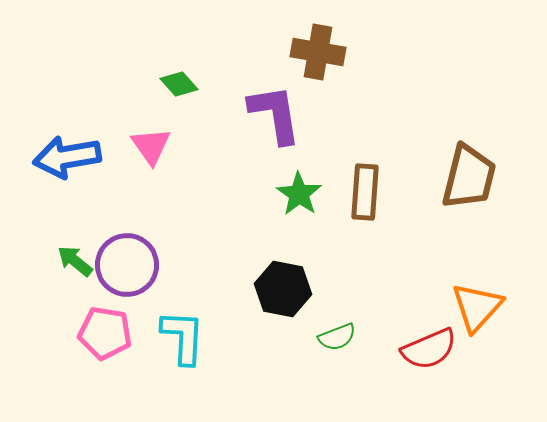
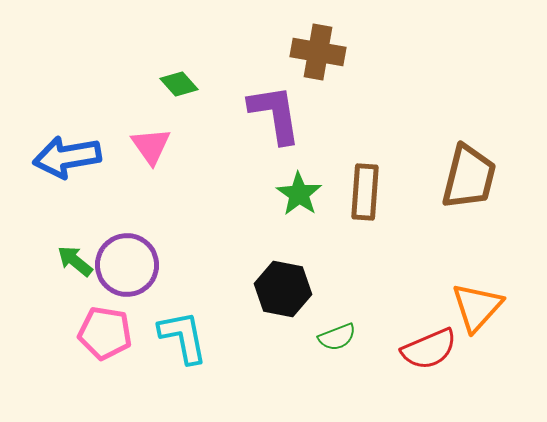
cyan L-shape: rotated 14 degrees counterclockwise
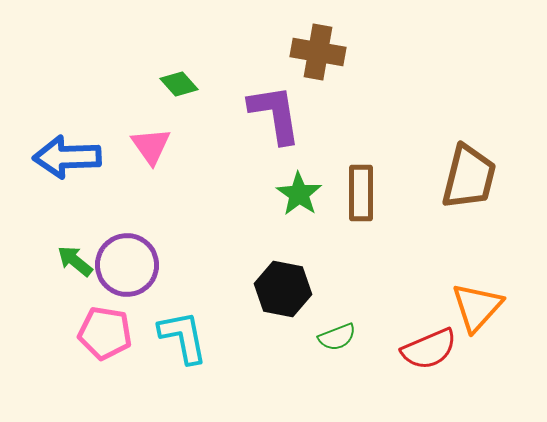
blue arrow: rotated 8 degrees clockwise
brown rectangle: moved 4 px left, 1 px down; rotated 4 degrees counterclockwise
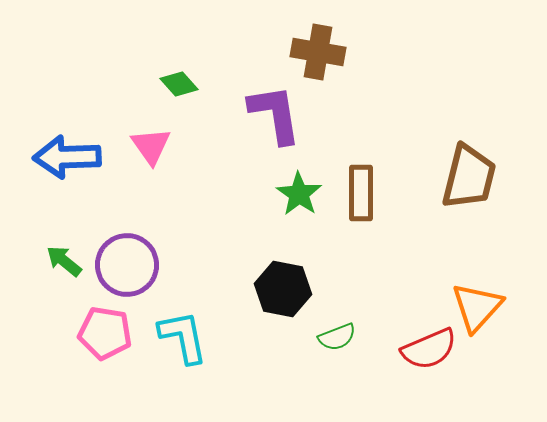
green arrow: moved 11 px left
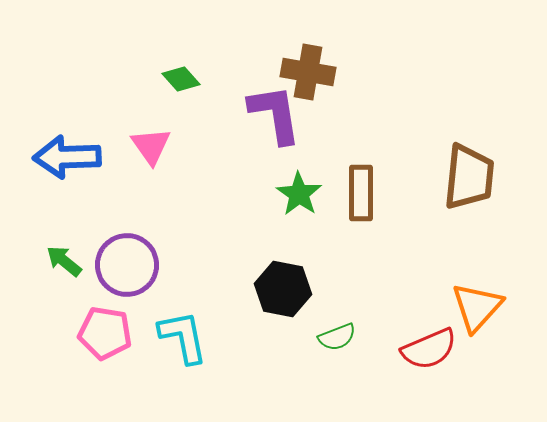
brown cross: moved 10 px left, 20 px down
green diamond: moved 2 px right, 5 px up
brown trapezoid: rotated 8 degrees counterclockwise
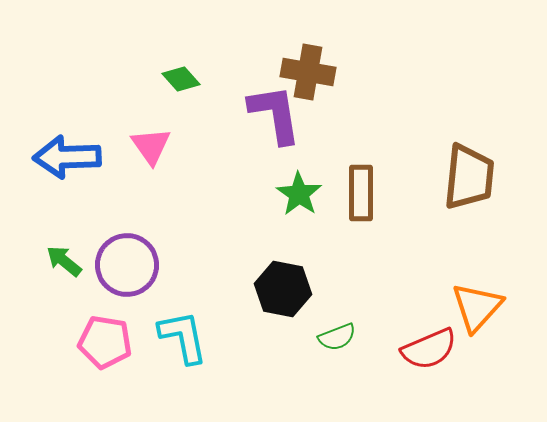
pink pentagon: moved 9 px down
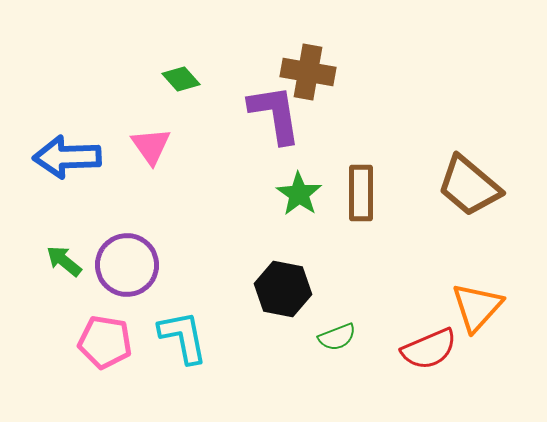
brown trapezoid: moved 9 px down; rotated 124 degrees clockwise
